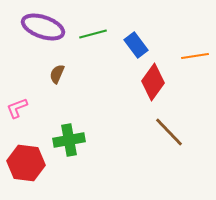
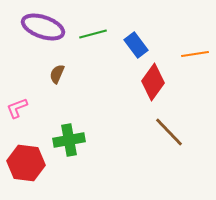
orange line: moved 2 px up
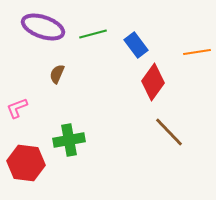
orange line: moved 2 px right, 2 px up
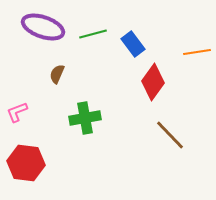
blue rectangle: moved 3 px left, 1 px up
pink L-shape: moved 4 px down
brown line: moved 1 px right, 3 px down
green cross: moved 16 px right, 22 px up
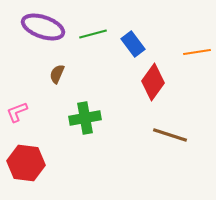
brown line: rotated 28 degrees counterclockwise
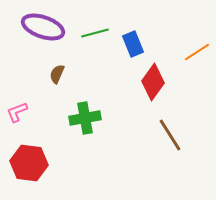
green line: moved 2 px right, 1 px up
blue rectangle: rotated 15 degrees clockwise
orange line: rotated 24 degrees counterclockwise
brown line: rotated 40 degrees clockwise
red hexagon: moved 3 px right
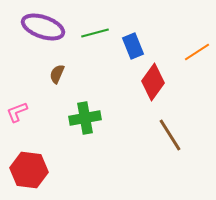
blue rectangle: moved 2 px down
red hexagon: moved 7 px down
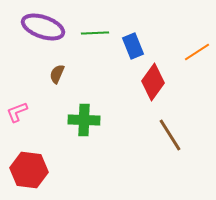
green line: rotated 12 degrees clockwise
green cross: moved 1 px left, 2 px down; rotated 12 degrees clockwise
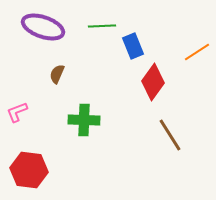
green line: moved 7 px right, 7 px up
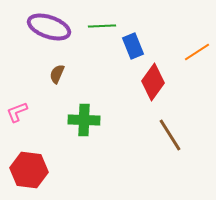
purple ellipse: moved 6 px right
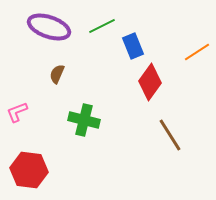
green line: rotated 24 degrees counterclockwise
red diamond: moved 3 px left
green cross: rotated 12 degrees clockwise
